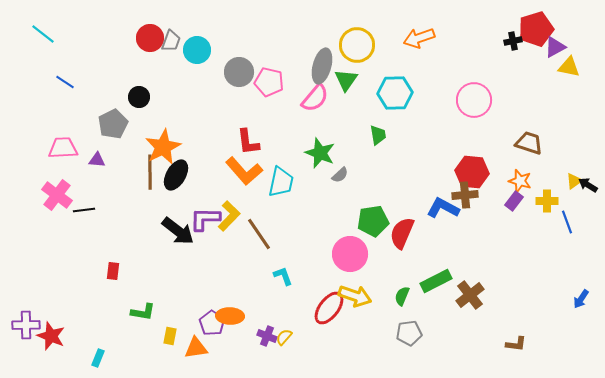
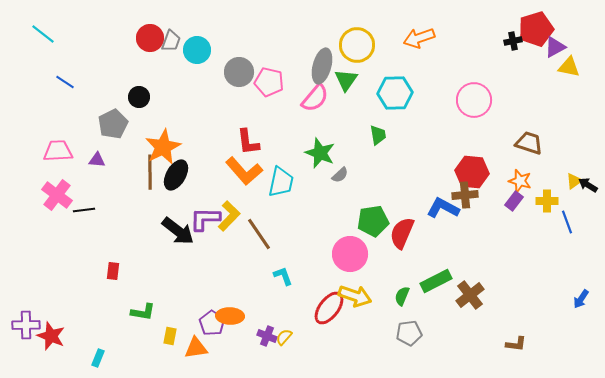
pink trapezoid at (63, 148): moved 5 px left, 3 px down
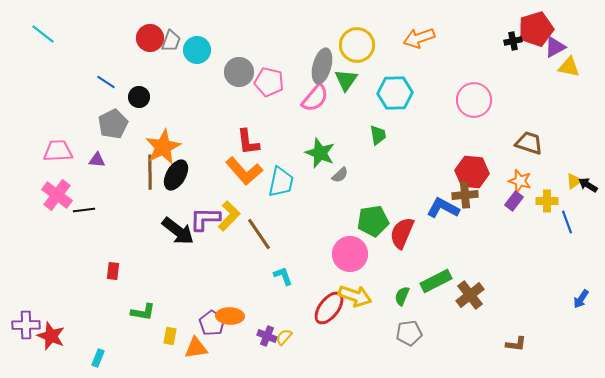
blue line at (65, 82): moved 41 px right
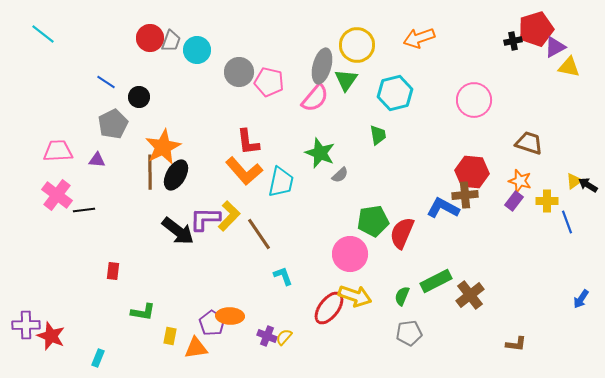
cyan hexagon at (395, 93): rotated 12 degrees counterclockwise
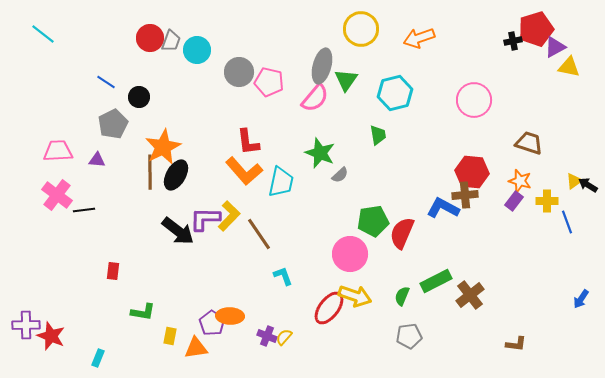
yellow circle at (357, 45): moved 4 px right, 16 px up
gray pentagon at (409, 333): moved 3 px down
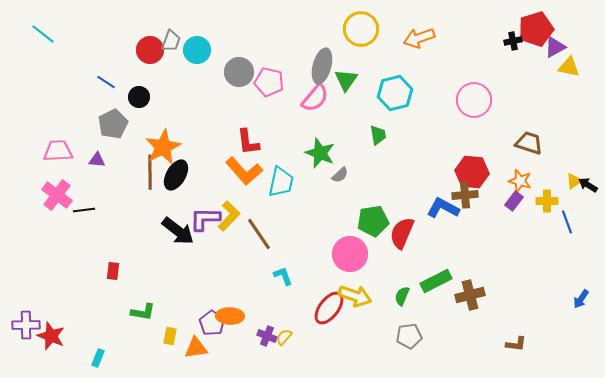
red circle at (150, 38): moved 12 px down
brown cross at (470, 295): rotated 24 degrees clockwise
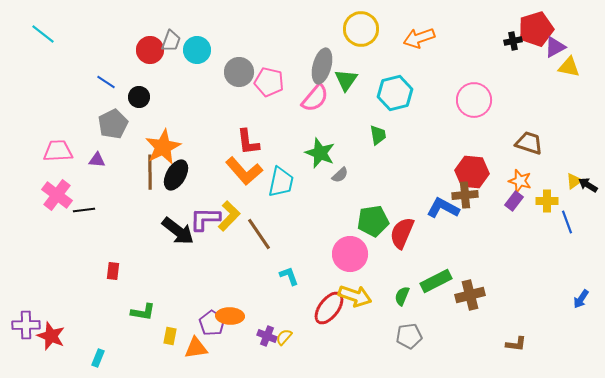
cyan L-shape at (283, 276): moved 6 px right
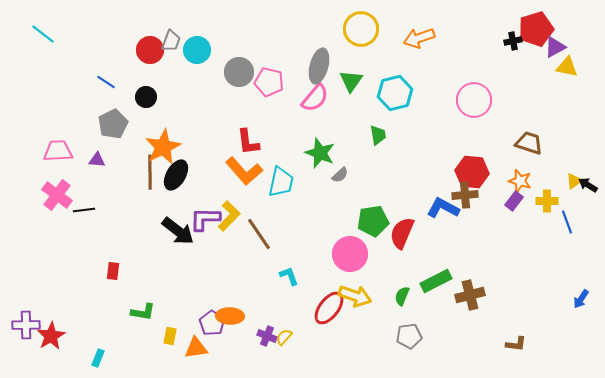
gray ellipse at (322, 66): moved 3 px left
yellow triangle at (569, 67): moved 2 px left
green triangle at (346, 80): moved 5 px right, 1 px down
black circle at (139, 97): moved 7 px right
red star at (51, 336): rotated 20 degrees clockwise
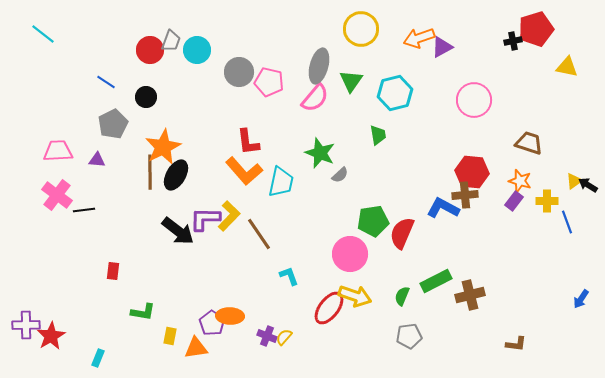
purple triangle at (555, 47): moved 113 px left
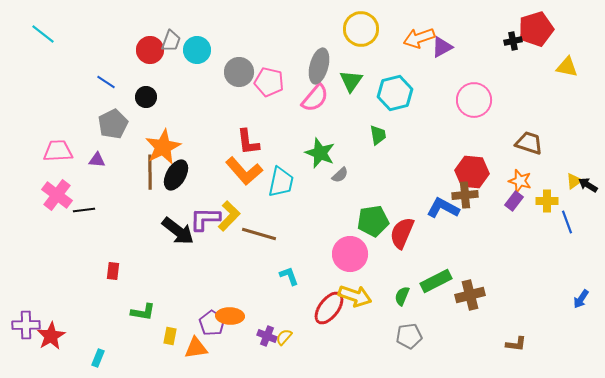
brown line at (259, 234): rotated 40 degrees counterclockwise
